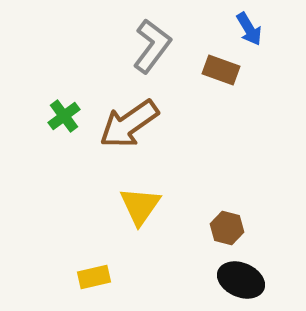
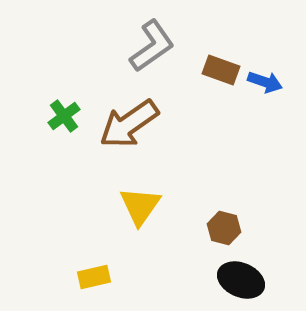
blue arrow: moved 16 px right, 53 px down; rotated 40 degrees counterclockwise
gray L-shape: rotated 18 degrees clockwise
brown hexagon: moved 3 px left
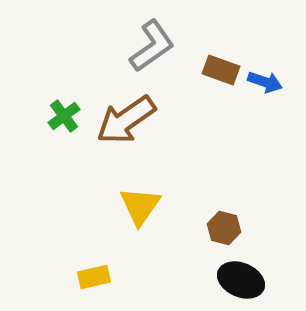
brown arrow: moved 3 px left, 4 px up
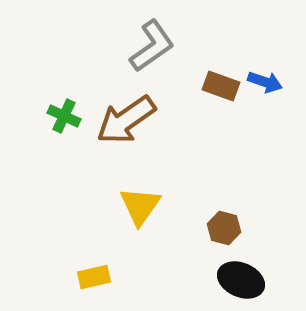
brown rectangle: moved 16 px down
green cross: rotated 28 degrees counterclockwise
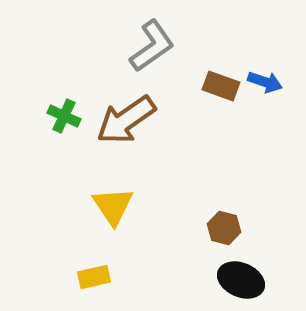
yellow triangle: moved 27 px left; rotated 9 degrees counterclockwise
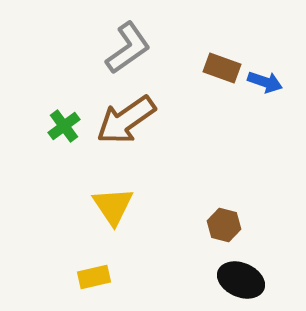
gray L-shape: moved 24 px left, 2 px down
brown rectangle: moved 1 px right, 18 px up
green cross: moved 10 px down; rotated 28 degrees clockwise
brown hexagon: moved 3 px up
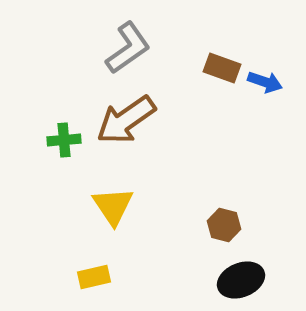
green cross: moved 14 px down; rotated 32 degrees clockwise
black ellipse: rotated 45 degrees counterclockwise
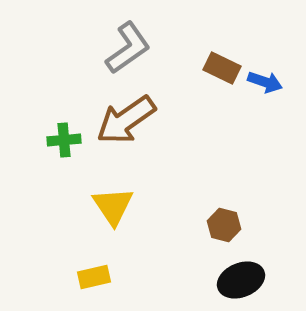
brown rectangle: rotated 6 degrees clockwise
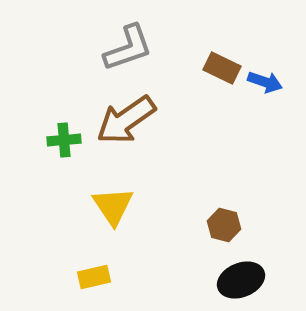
gray L-shape: rotated 16 degrees clockwise
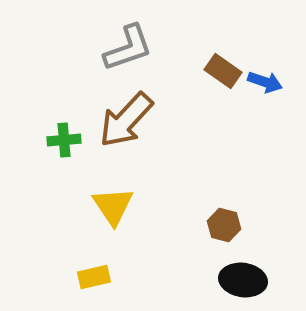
brown rectangle: moved 1 px right, 3 px down; rotated 9 degrees clockwise
brown arrow: rotated 12 degrees counterclockwise
black ellipse: moved 2 px right; rotated 30 degrees clockwise
